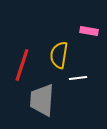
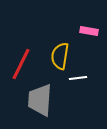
yellow semicircle: moved 1 px right, 1 px down
red line: moved 1 px left, 1 px up; rotated 8 degrees clockwise
gray trapezoid: moved 2 px left
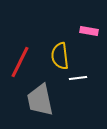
yellow semicircle: rotated 16 degrees counterclockwise
red line: moved 1 px left, 2 px up
gray trapezoid: rotated 16 degrees counterclockwise
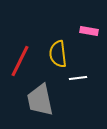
yellow semicircle: moved 2 px left, 2 px up
red line: moved 1 px up
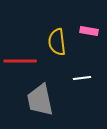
yellow semicircle: moved 1 px left, 12 px up
red line: rotated 64 degrees clockwise
white line: moved 4 px right
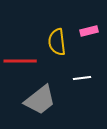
pink rectangle: rotated 24 degrees counterclockwise
gray trapezoid: rotated 116 degrees counterclockwise
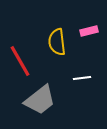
red line: rotated 60 degrees clockwise
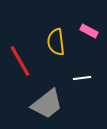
pink rectangle: rotated 42 degrees clockwise
yellow semicircle: moved 1 px left
gray trapezoid: moved 7 px right, 4 px down
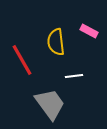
red line: moved 2 px right, 1 px up
white line: moved 8 px left, 2 px up
gray trapezoid: moved 3 px right; rotated 88 degrees counterclockwise
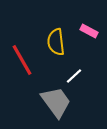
white line: rotated 36 degrees counterclockwise
gray trapezoid: moved 6 px right, 2 px up
